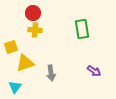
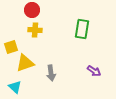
red circle: moved 1 px left, 3 px up
green rectangle: rotated 18 degrees clockwise
cyan triangle: rotated 24 degrees counterclockwise
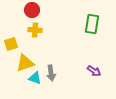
green rectangle: moved 10 px right, 5 px up
yellow square: moved 3 px up
cyan triangle: moved 20 px right, 9 px up; rotated 24 degrees counterclockwise
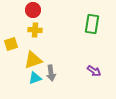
red circle: moved 1 px right
yellow triangle: moved 8 px right, 3 px up
cyan triangle: rotated 40 degrees counterclockwise
